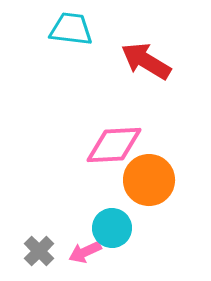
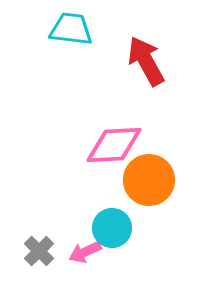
red arrow: rotated 30 degrees clockwise
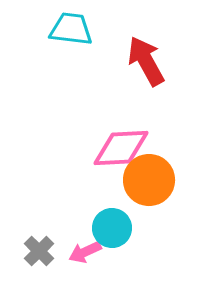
pink diamond: moved 7 px right, 3 px down
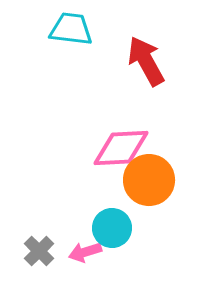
pink arrow: rotated 8 degrees clockwise
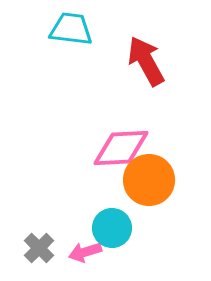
gray cross: moved 3 px up
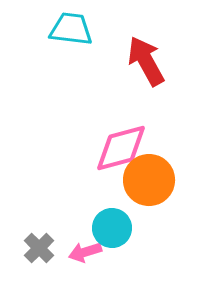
pink diamond: rotated 12 degrees counterclockwise
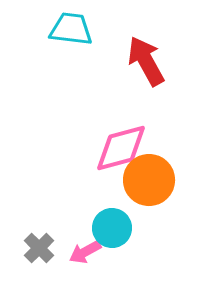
pink arrow: rotated 12 degrees counterclockwise
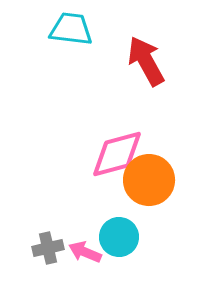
pink diamond: moved 4 px left, 6 px down
cyan circle: moved 7 px right, 9 px down
gray cross: moved 9 px right; rotated 32 degrees clockwise
pink arrow: rotated 52 degrees clockwise
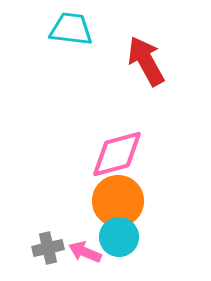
orange circle: moved 31 px left, 21 px down
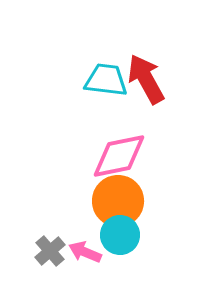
cyan trapezoid: moved 35 px right, 51 px down
red arrow: moved 18 px down
pink diamond: moved 2 px right, 2 px down; rotated 4 degrees clockwise
cyan circle: moved 1 px right, 2 px up
gray cross: moved 2 px right, 3 px down; rotated 28 degrees counterclockwise
